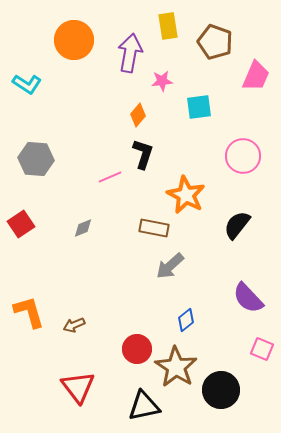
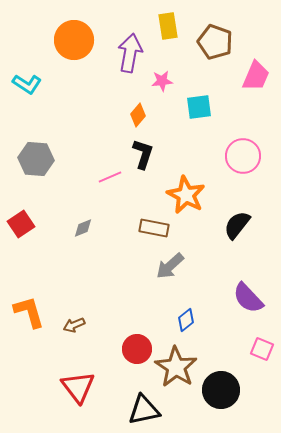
black triangle: moved 4 px down
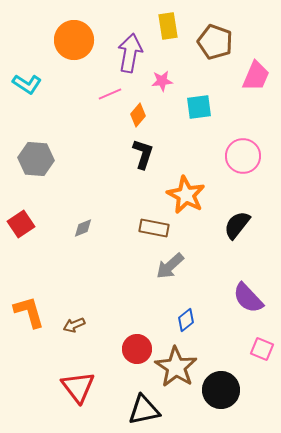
pink line: moved 83 px up
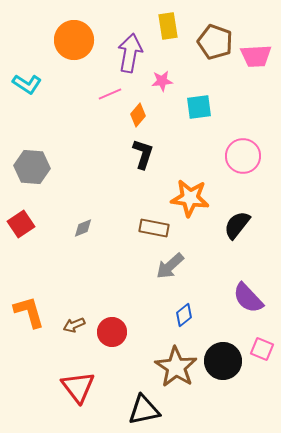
pink trapezoid: moved 20 px up; rotated 64 degrees clockwise
gray hexagon: moved 4 px left, 8 px down
orange star: moved 4 px right, 3 px down; rotated 21 degrees counterclockwise
blue diamond: moved 2 px left, 5 px up
red circle: moved 25 px left, 17 px up
black circle: moved 2 px right, 29 px up
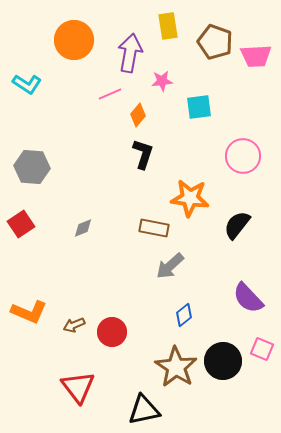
orange L-shape: rotated 129 degrees clockwise
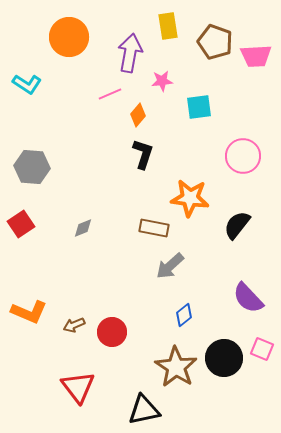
orange circle: moved 5 px left, 3 px up
black circle: moved 1 px right, 3 px up
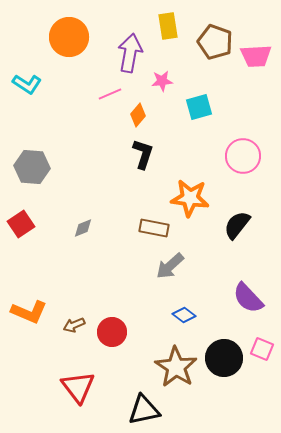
cyan square: rotated 8 degrees counterclockwise
blue diamond: rotated 75 degrees clockwise
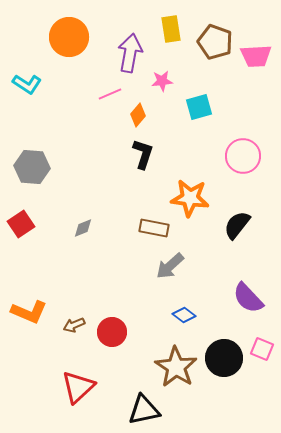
yellow rectangle: moved 3 px right, 3 px down
red triangle: rotated 24 degrees clockwise
